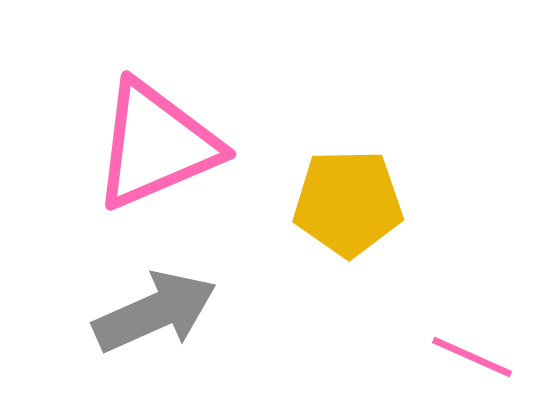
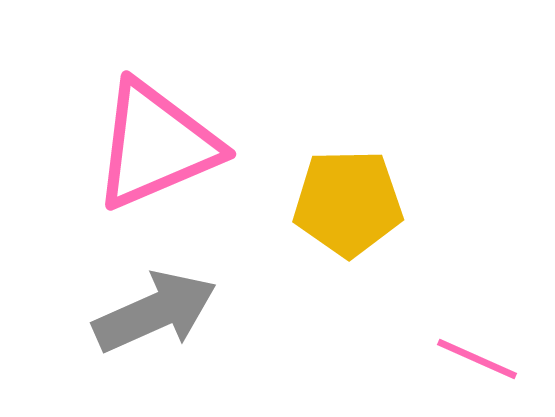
pink line: moved 5 px right, 2 px down
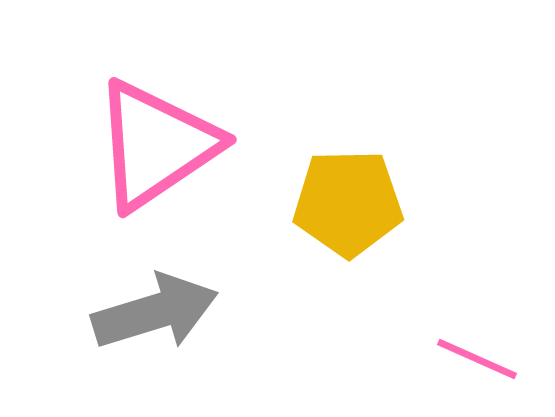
pink triangle: rotated 11 degrees counterclockwise
gray arrow: rotated 7 degrees clockwise
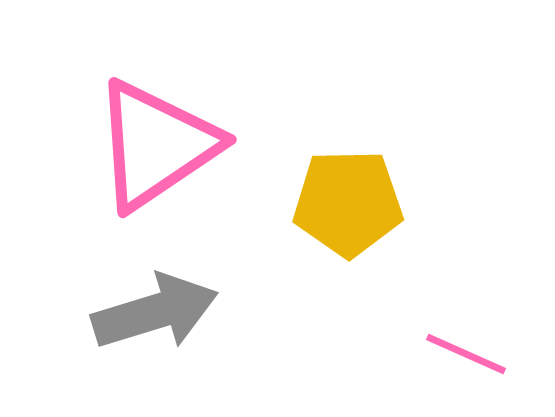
pink line: moved 11 px left, 5 px up
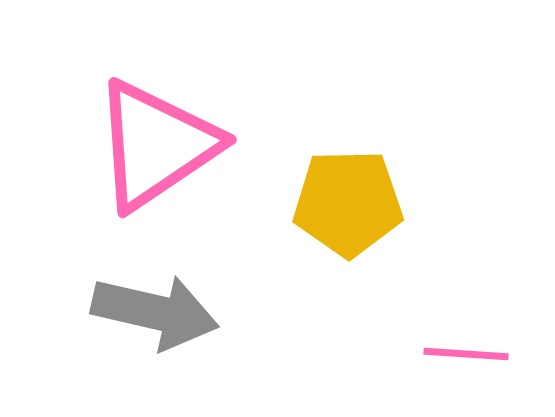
gray arrow: rotated 30 degrees clockwise
pink line: rotated 20 degrees counterclockwise
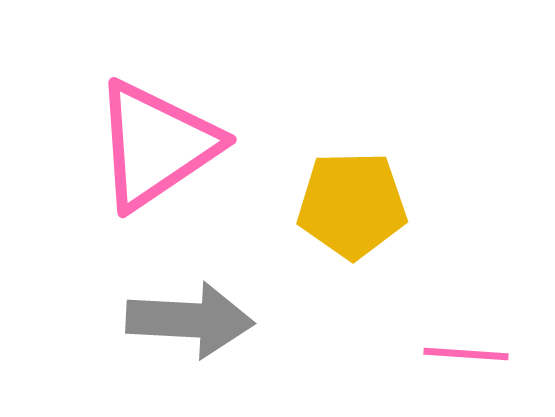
yellow pentagon: moved 4 px right, 2 px down
gray arrow: moved 35 px right, 8 px down; rotated 10 degrees counterclockwise
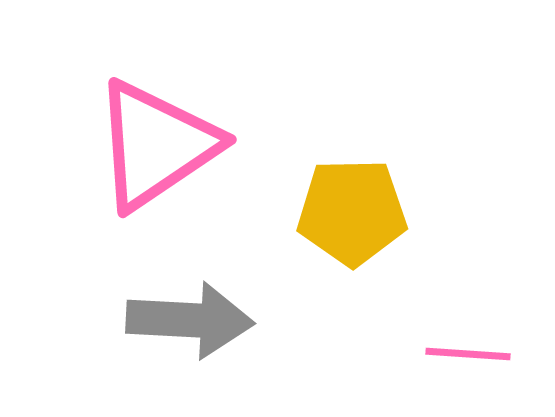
yellow pentagon: moved 7 px down
pink line: moved 2 px right
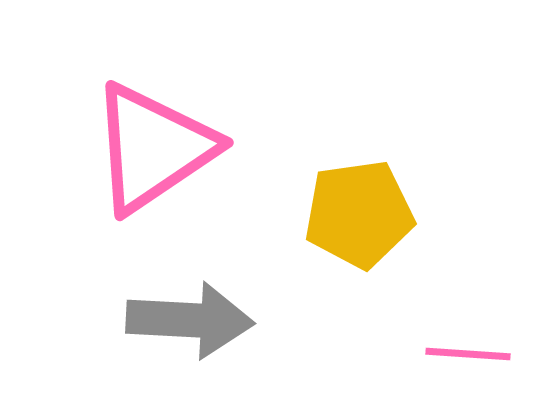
pink triangle: moved 3 px left, 3 px down
yellow pentagon: moved 7 px right, 2 px down; rotated 7 degrees counterclockwise
